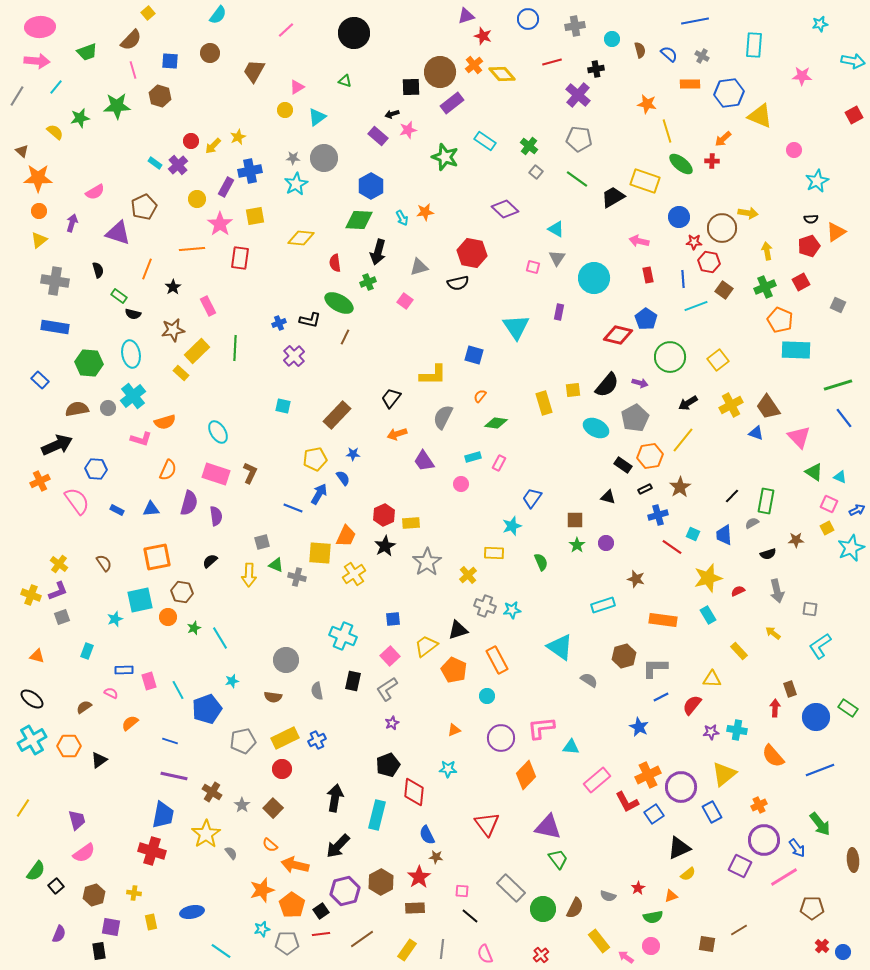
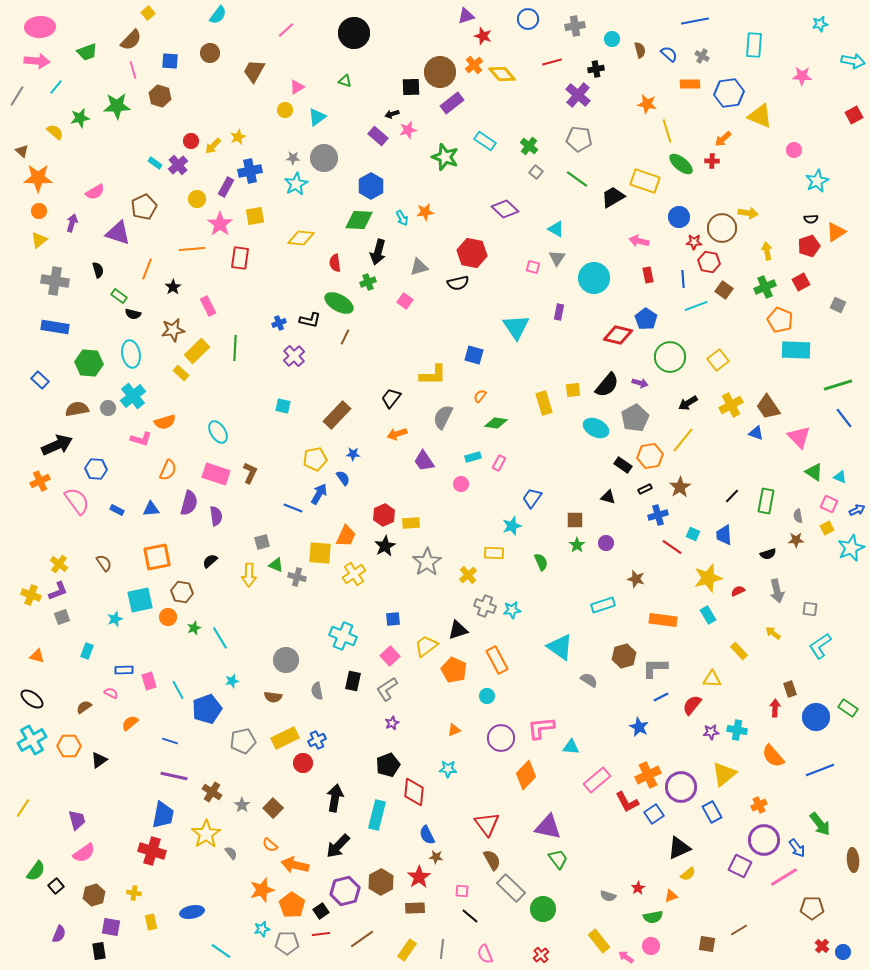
gray semicircle at (752, 523): moved 46 px right, 7 px up; rotated 72 degrees counterclockwise
red circle at (282, 769): moved 21 px right, 6 px up
brown semicircle at (575, 908): moved 83 px left, 48 px up; rotated 55 degrees counterclockwise
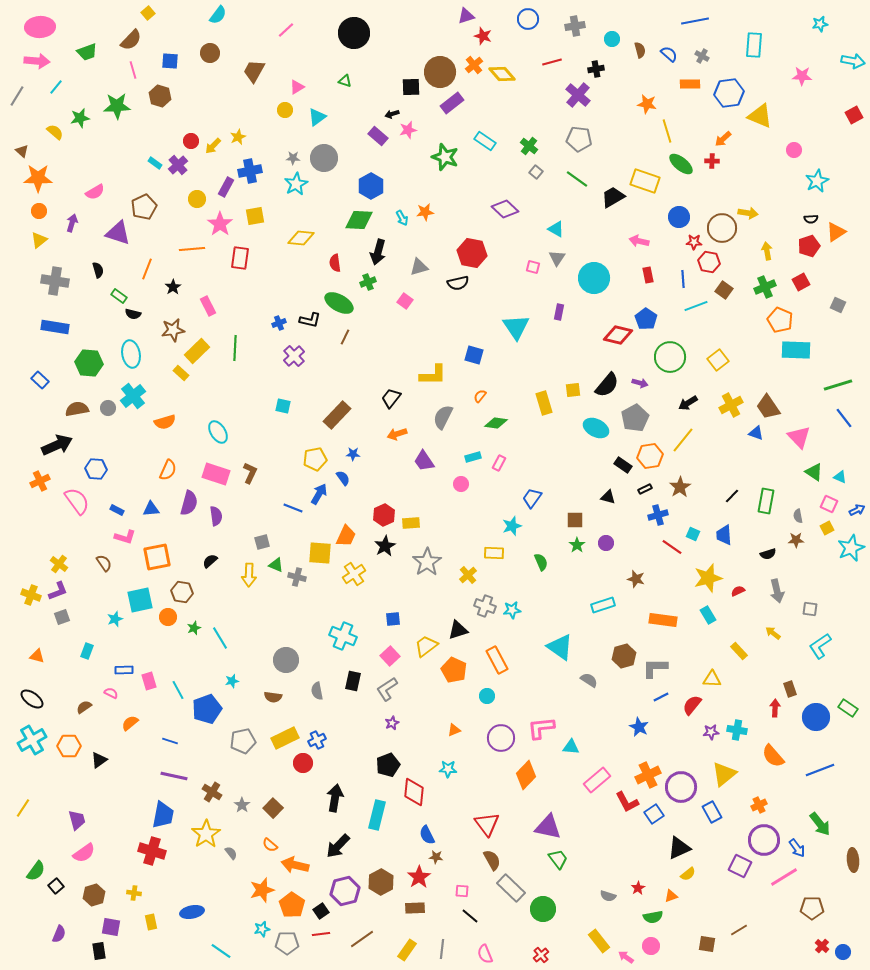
pink L-shape at (141, 439): moved 16 px left, 98 px down
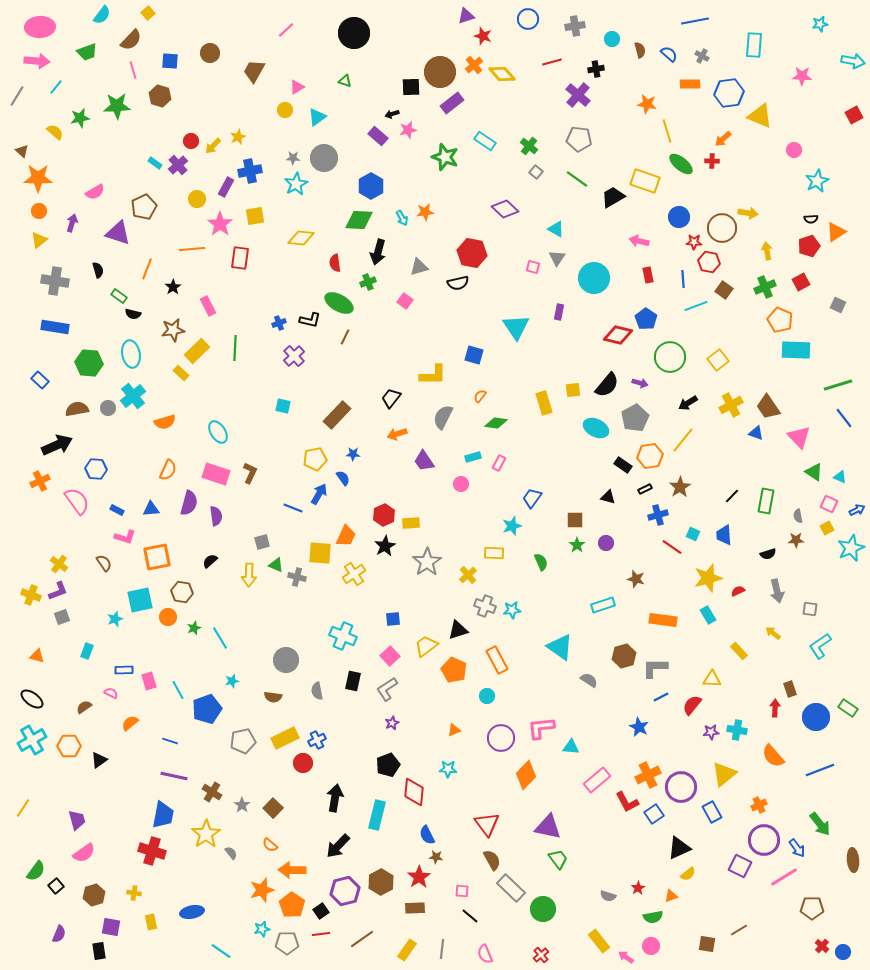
cyan semicircle at (218, 15): moved 116 px left
orange arrow at (295, 865): moved 3 px left, 5 px down; rotated 12 degrees counterclockwise
